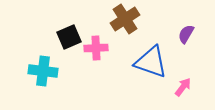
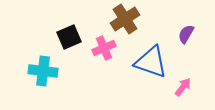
pink cross: moved 8 px right; rotated 20 degrees counterclockwise
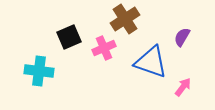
purple semicircle: moved 4 px left, 3 px down
cyan cross: moved 4 px left
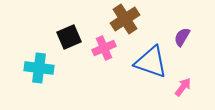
cyan cross: moved 3 px up
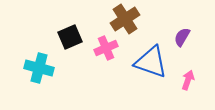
black square: moved 1 px right
pink cross: moved 2 px right
cyan cross: rotated 8 degrees clockwise
pink arrow: moved 5 px right, 7 px up; rotated 18 degrees counterclockwise
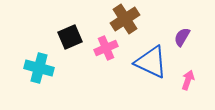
blue triangle: rotated 6 degrees clockwise
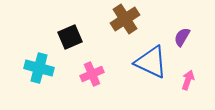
pink cross: moved 14 px left, 26 px down
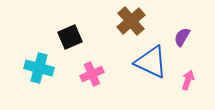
brown cross: moved 6 px right, 2 px down; rotated 8 degrees counterclockwise
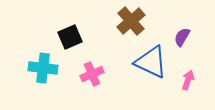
cyan cross: moved 4 px right; rotated 8 degrees counterclockwise
